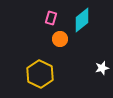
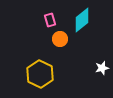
pink rectangle: moved 1 px left, 2 px down; rotated 32 degrees counterclockwise
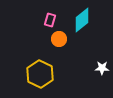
pink rectangle: rotated 32 degrees clockwise
orange circle: moved 1 px left
white star: rotated 16 degrees clockwise
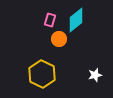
cyan diamond: moved 6 px left
white star: moved 7 px left, 7 px down; rotated 16 degrees counterclockwise
yellow hexagon: moved 2 px right
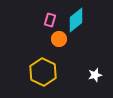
yellow hexagon: moved 1 px right, 2 px up
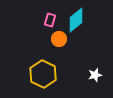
yellow hexagon: moved 2 px down
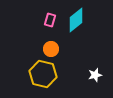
orange circle: moved 8 px left, 10 px down
yellow hexagon: rotated 12 degrees counterclockwise
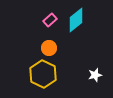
pink rectangle: rotated 32 degrees clockwise
orange circle: moved 2 px left, 1 px up
yellow hexagon: rotated 12 degrees clockwise
